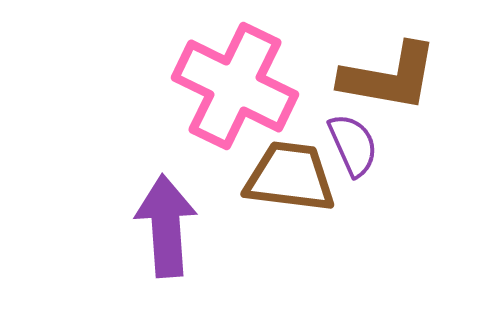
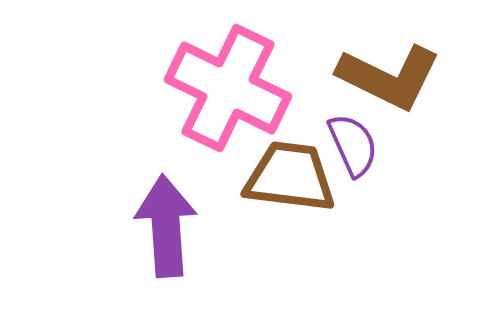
brown L-shape: rotated 16 degrees clockwise
pink cross: moved 7 px left, 2 px down
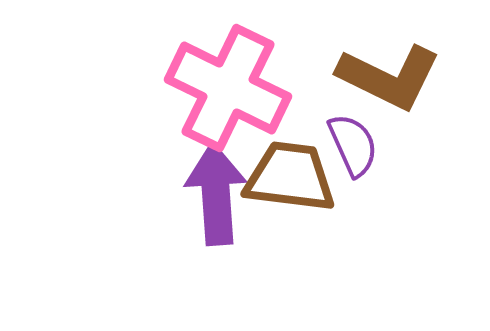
purple arrow: moved 50 px right, 32 px up
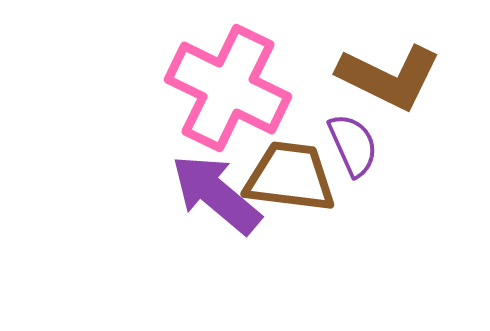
purple arrow: rotated 46 degrees counterclockwise
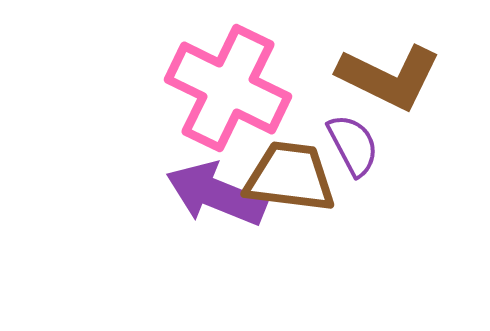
purple semicircle: rotated 4 degrees counterclockwise
purple arrow: rotated 18 degrees counterclockwise
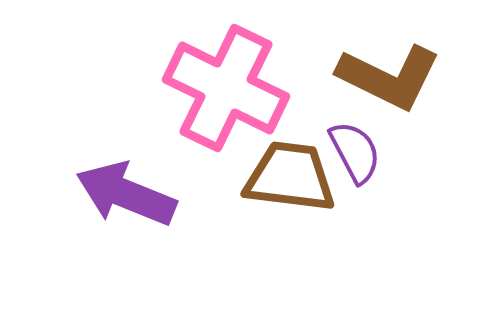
pink cross: moved 2 px left
purple semicircle: moved 2 px right, 7 px down
purple arrow: moved 90 px left
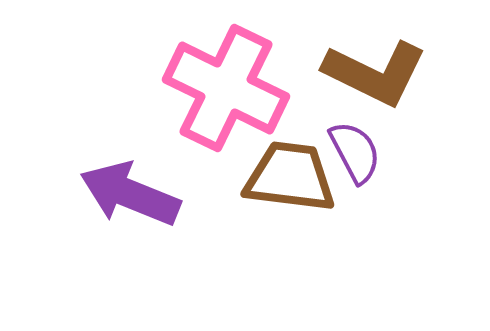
brown L-shape: moved 14 px left, 4 px up
purple arrow: moved 4 px right
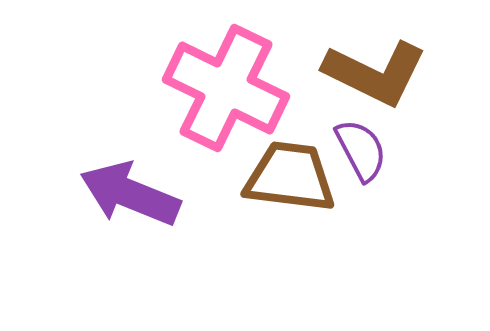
purple semicircle: moved 6 px right, 2 px up
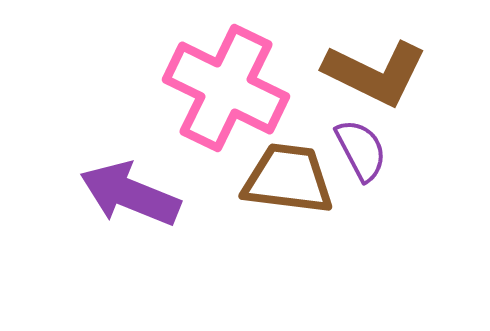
brown trapezoid: moved 2 px left, 2 px down
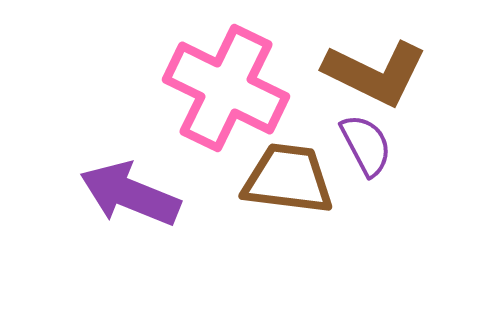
purple semicircle: moved 5 px right, 5 px up
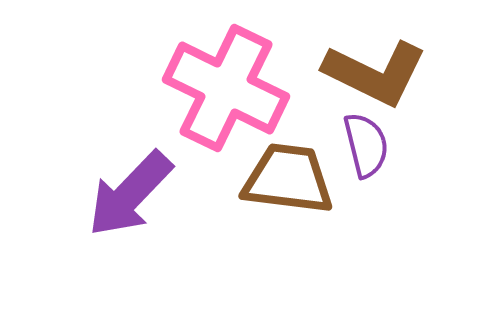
purple semicircle: rotated 14 degrees clockwise
purple arrow: rotated 68 degrees counterclockwise
